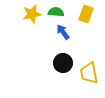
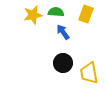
yellow star: moved 1 px right, 1 px down
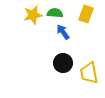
green semicircle: moved 1 px left, 1 px down
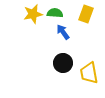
yellow star: moved 1 px up
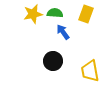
black circle: moved 10 px left, 2 px up
yellow trapezoid: moved 1 px right, 2 px up
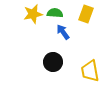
black circle: moved 1 px down
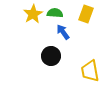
yellow star: rotated 18 degrees counterclockwise
black circle: moved 2 px left, 6 px up
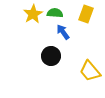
yellow trapezoid: rotated 30 degrees counterclockwise
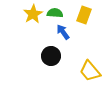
yellow rectangle: moved 2 px left, 1 px down
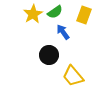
green semicircle: moved 1 px up; rotated 140 degrees clockwise
black circle: moved 2 px left, 1 px up
yellow trapezoid: moved 17 px left, 5 px down
